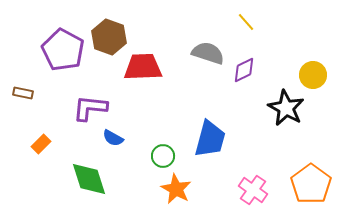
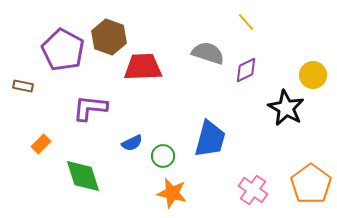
purple diamond: moved 2 px right
brown rectangle: moved 7 px up
blue semicircle: moved 19 px right, 5 px down; rotated 55 degrees counterclockwise
green diamond: moved 6 px left, 3 px up
orange star: moved 4 px left, 4 px down; rotated 16 degrees counterclockwise
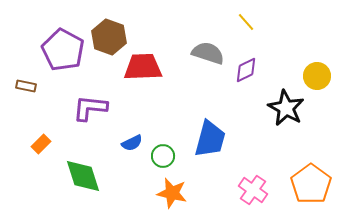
yellow circle: moved 4 px right, 1 px down
brown rectangle: moved 3 px right
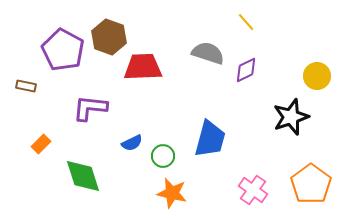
black star: moved 5 px right, 9 px down; rotated 24 degrees clockwise
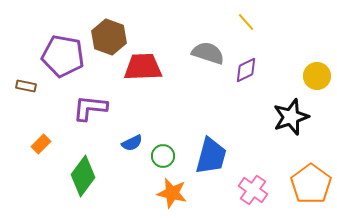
purple pentagon: moved 6 px down; rotated 18 degrees counterclockwise
blue trapezoid: moved 1 px right, 17 px down
green diamond: rotated 54 degrees clockwise
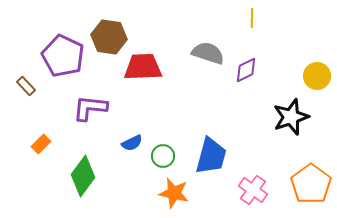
yellow line: moved 6 px right, 4 px up; rotated 42 degrees clockwise
brown hexagon: rotated 12 degrees counterclockwise
purple pentagon: rotated 15 degrees clockwise
brown rectangle: rotated 36 degrees clockwise
orange star: moved 2 px right
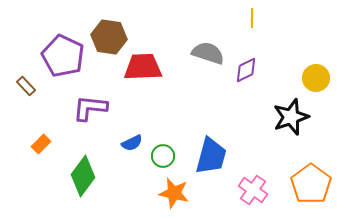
yellow circle: moved 1 px left, 2 px down
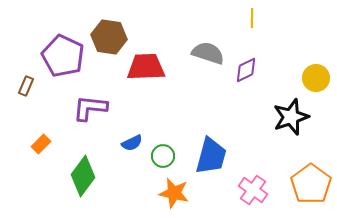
red trapezoid: moved 3 px right
brown rectangle: rotated 66 degrees clockwise
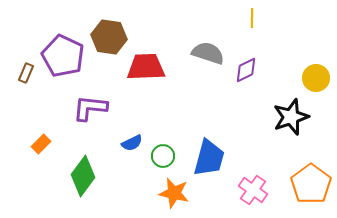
brown rectangle: moved 13 px up
blue trapezoid: moved 2 px left, 2 px down
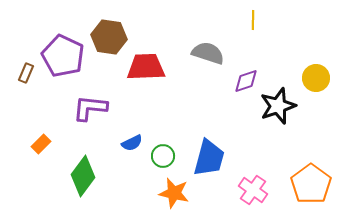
yellow line: moved 1 px right, 2 px down
purple diamond: moved 11 px down; rotated 8 degrees clockwise
black star: moved 13 px left, 11 px up
